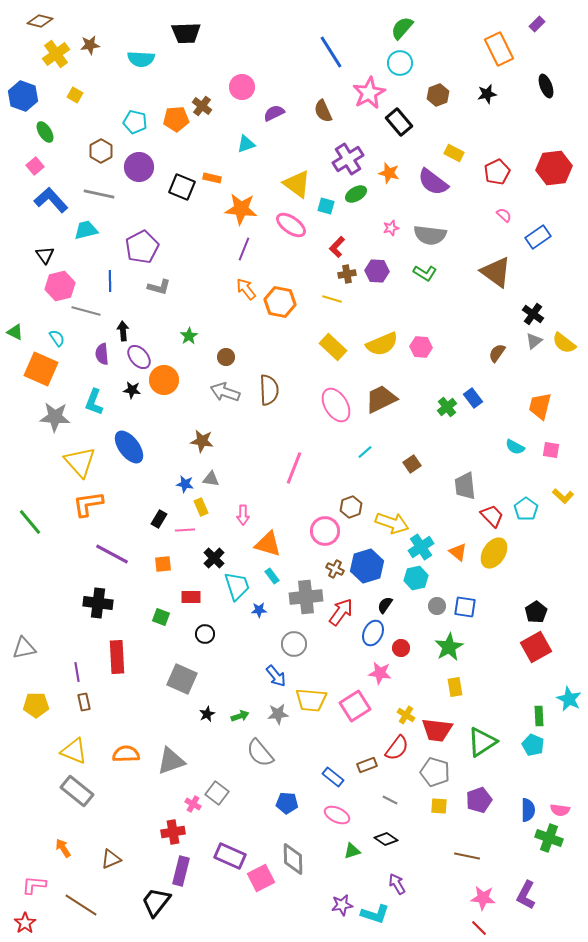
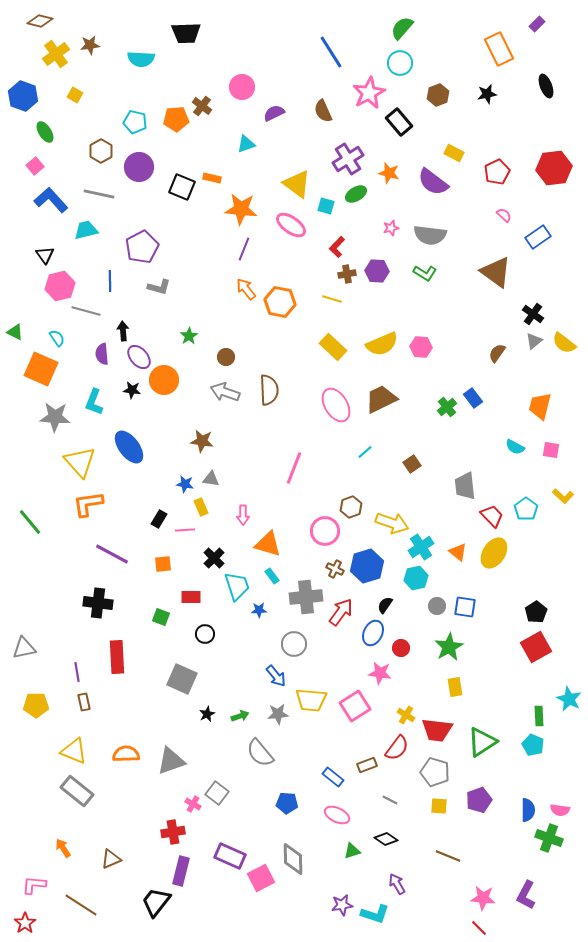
brown line at (467, 856): moved 19 px left; rotated 10 degrees clockwise
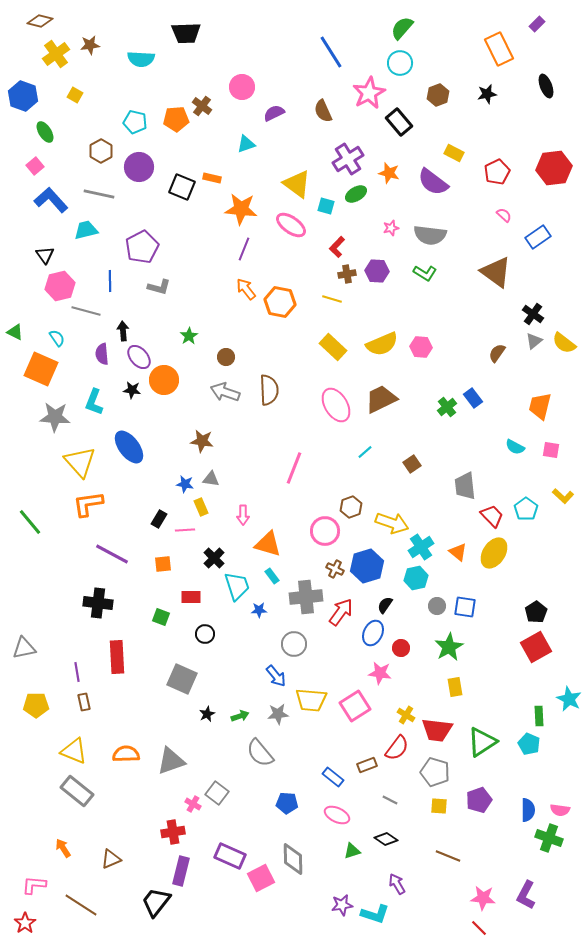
cyan pentagon at (533, 745): moved 4 px left, 1 px up
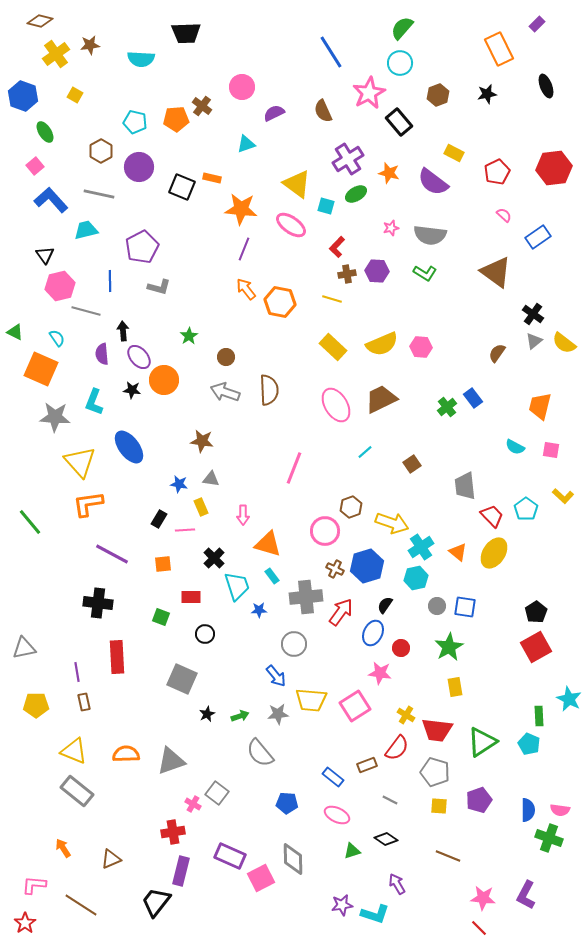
blue star at (185, 484): moved 6 px left
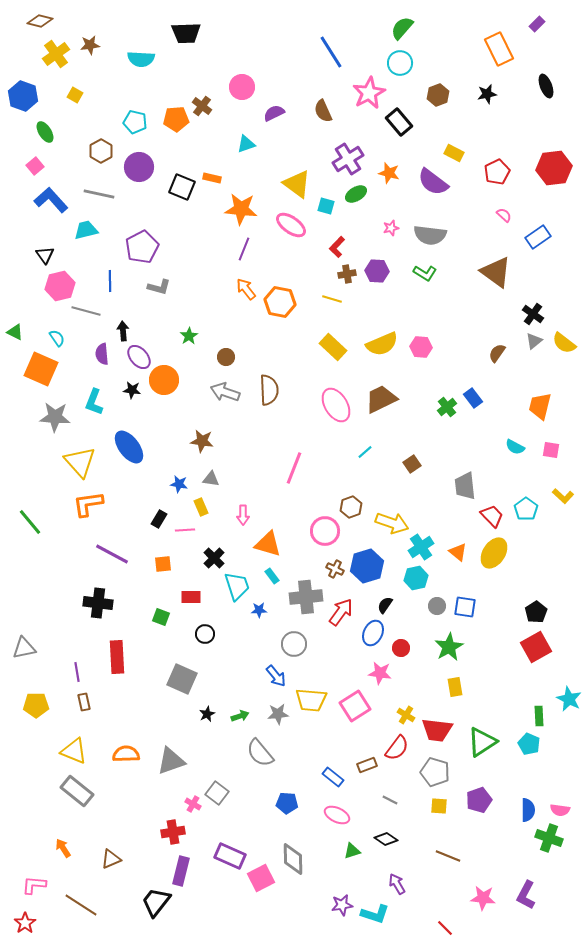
red line at (479, 928): moved 34 px left
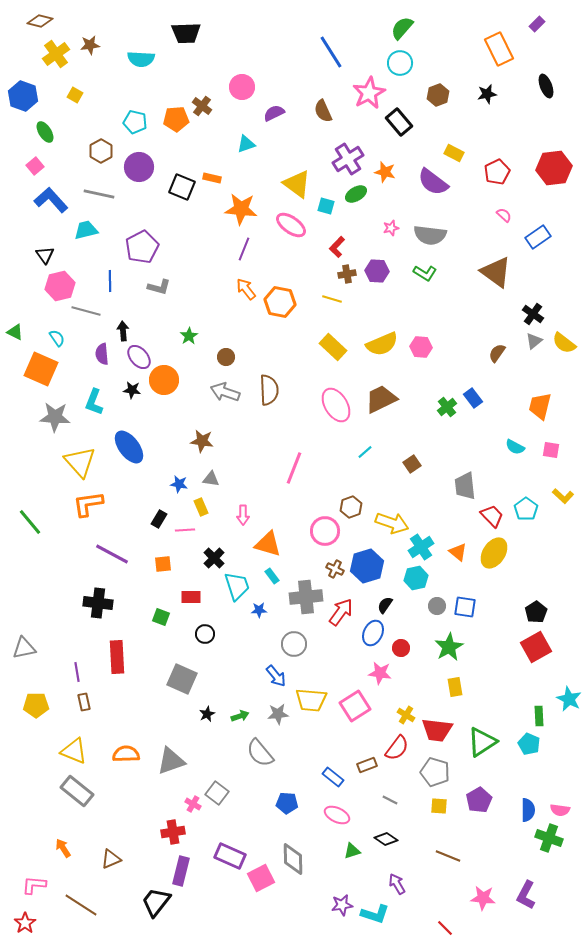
orange star at (389, 173): moved 4 px left, 1 px up
purple pentagon at (479, 800): rotated 10 degrees counterclockwise
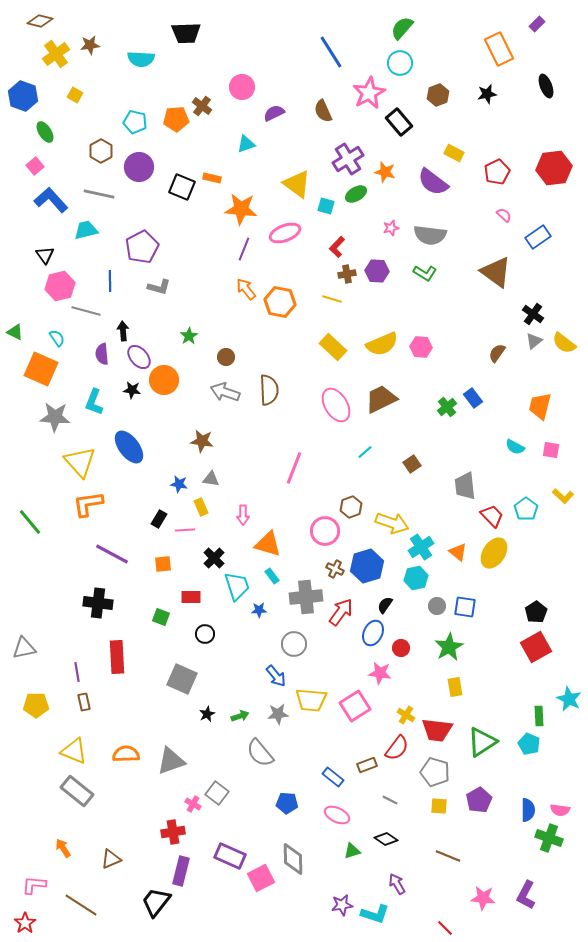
pink ellipse at (291, 225): moved 6 px left, 8 px down; rotated 56 degrees counterclockwise
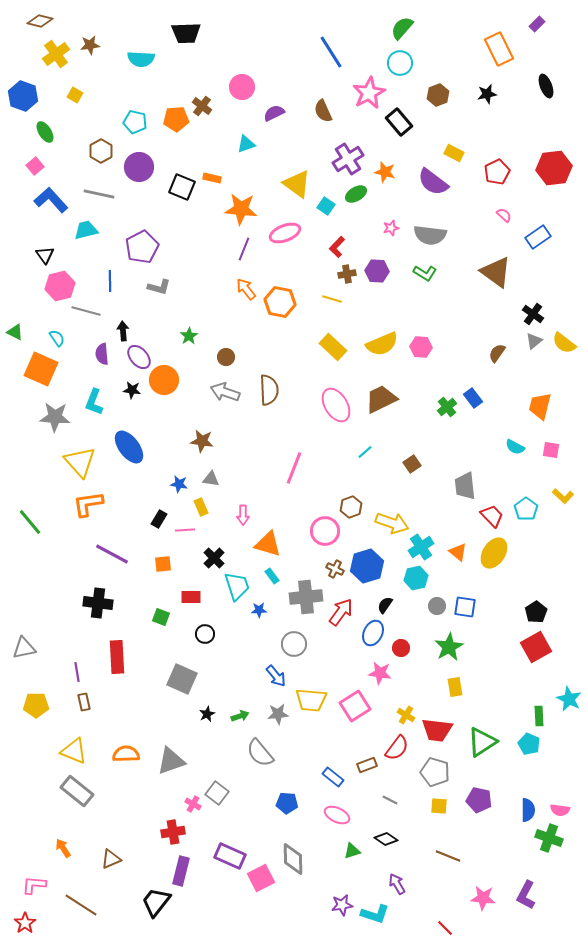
cyan square at (326, 206): rotated 18 degrees clockwise
purple pentagon at (479, 800): rotated 30 degrees counterclockwise
